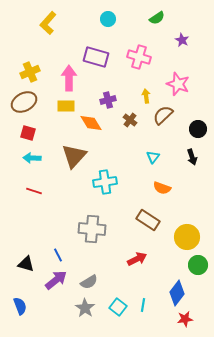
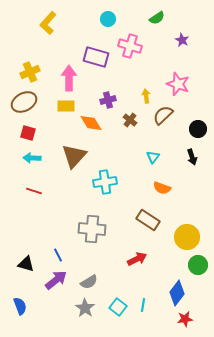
pink cross: moved 9 px left, 11 px up
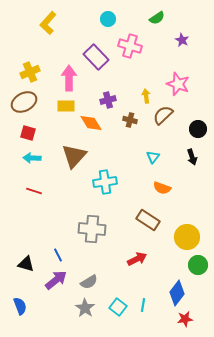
purple rectangle: rotated 30 degrees clockwise
brown cross: rotated 24 degrees counterclockwise
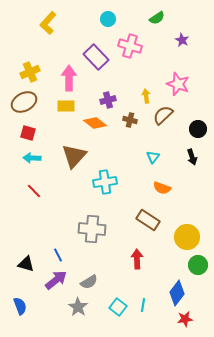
orange diamond: moved 4 px right; rotated 20 degrees counterclockwise
red line: rotated 28 degrees clockwise
red arrow: rotated 66 degrees counterclockwise
gray star: moved 7 px left, 1 px up
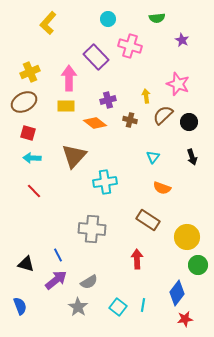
green semicircle: rotated 28 degrees clockwise
black circle: moved 9 px left, 7 px up
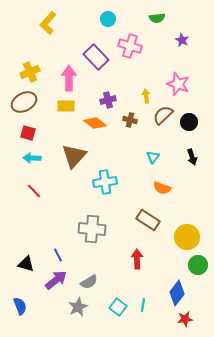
gray star: rotated 12 degrees clockwise
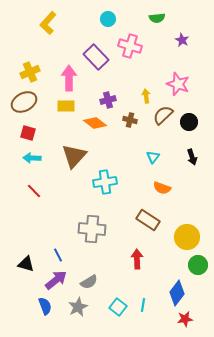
blue semicircle: moved 25 px right
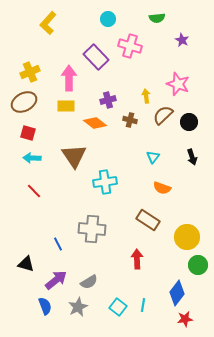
brown triangle: rotated 16 degrees counterclockwise
blue line: moved 11 px up
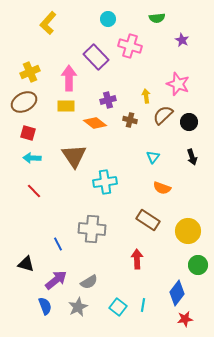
yellow circle: moved 1 px right, 6 px up
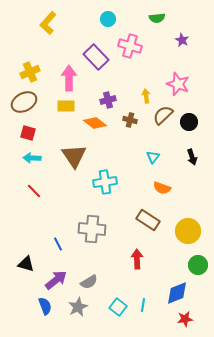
blue diamond: rotated 30 degrees clockwise
